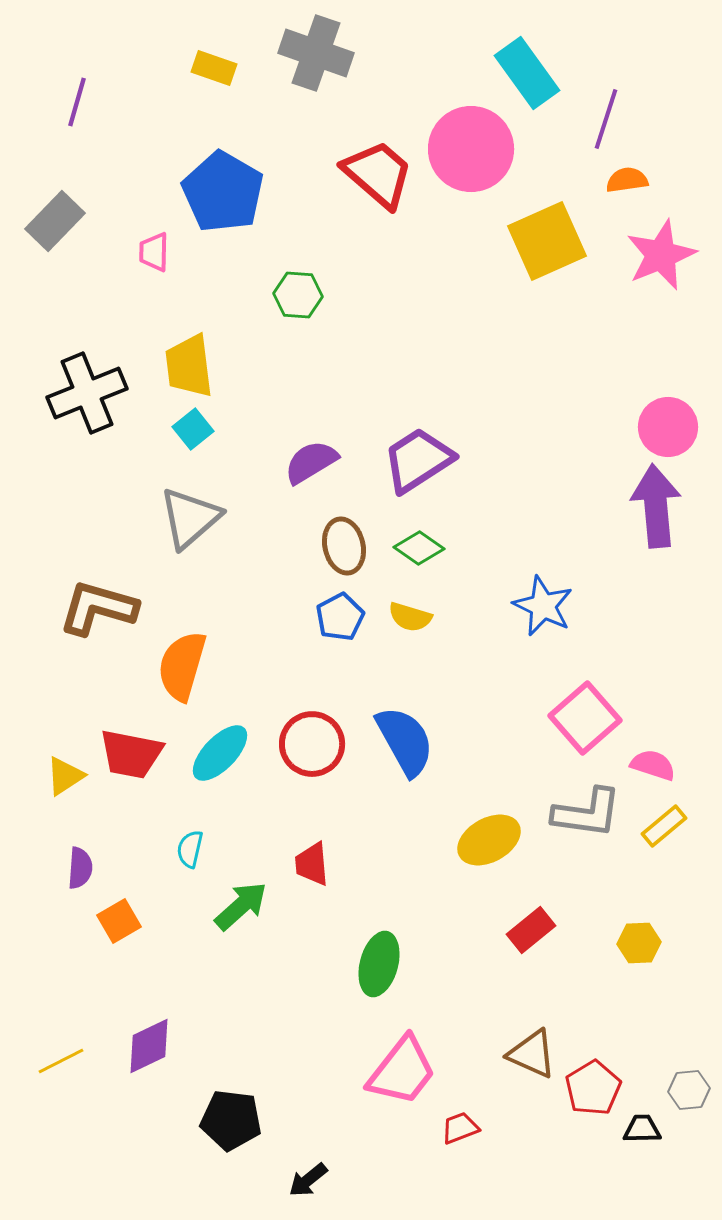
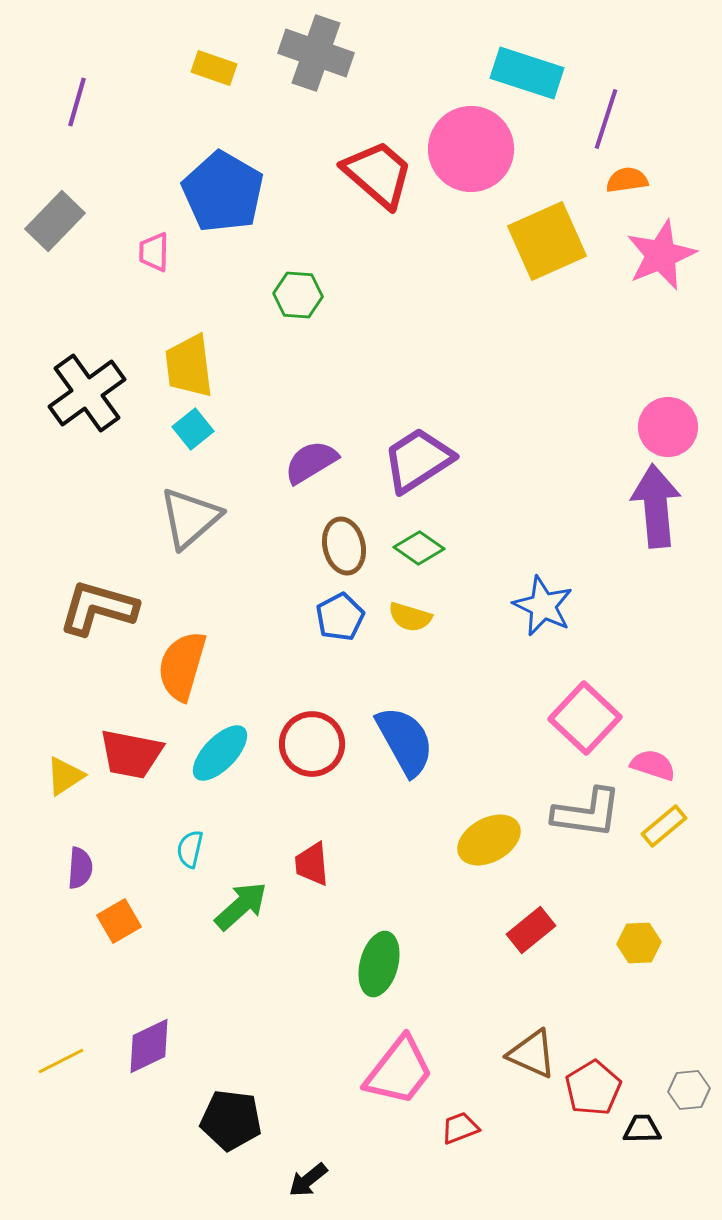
cyan rectangle at (527, 73): rotated 36 degrees counterclockwise
black cross at (87, 393): rotated 14 degrees counterclockwise
pink square at (585, 718): rotated 6 degrees counterclockwise
pink trapezoid at (402, 1071): moved 3 px left
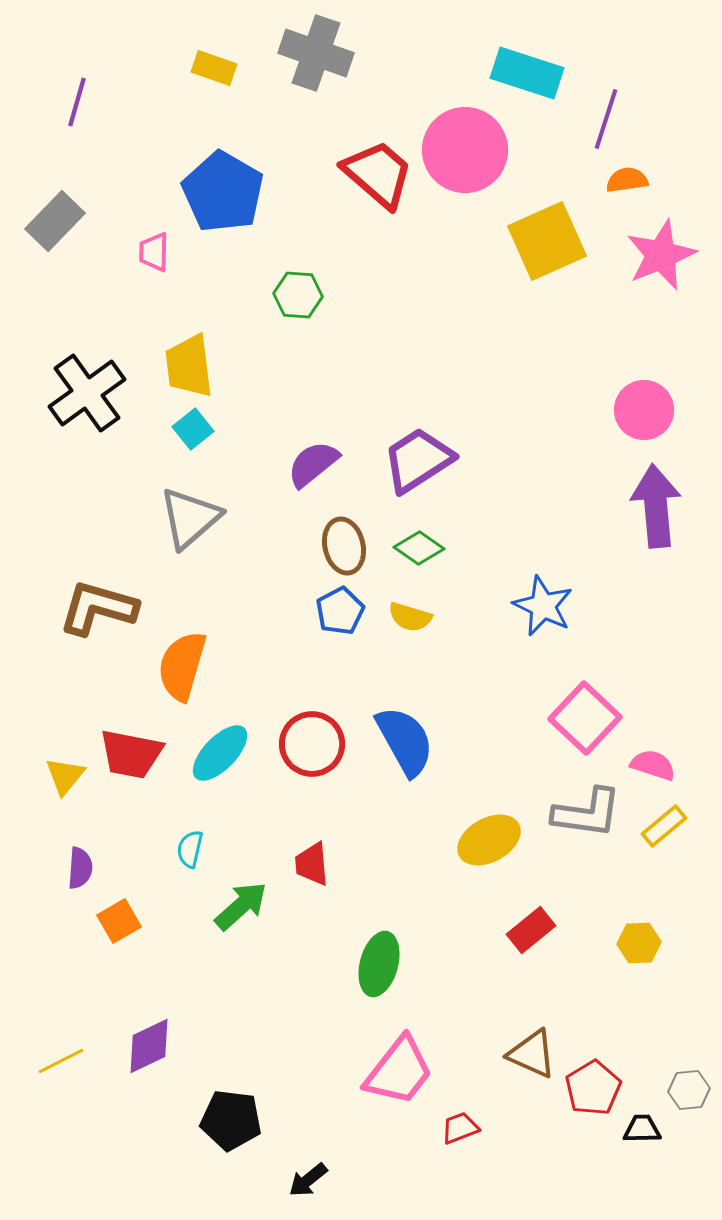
pink circle at (471, 149): moved 6 px left, 1 px down
pink circle at (668, 427): moved 24 px left, 17 px up
purple semicircle at (311, 462): moved 2 px right, 2 px down; rotated 8 degrees counterclockwise
blue pentagon at (340, 617): moved 6 px up
yellow triangle at (65, 776): rotated 18 degrees counterclockwise
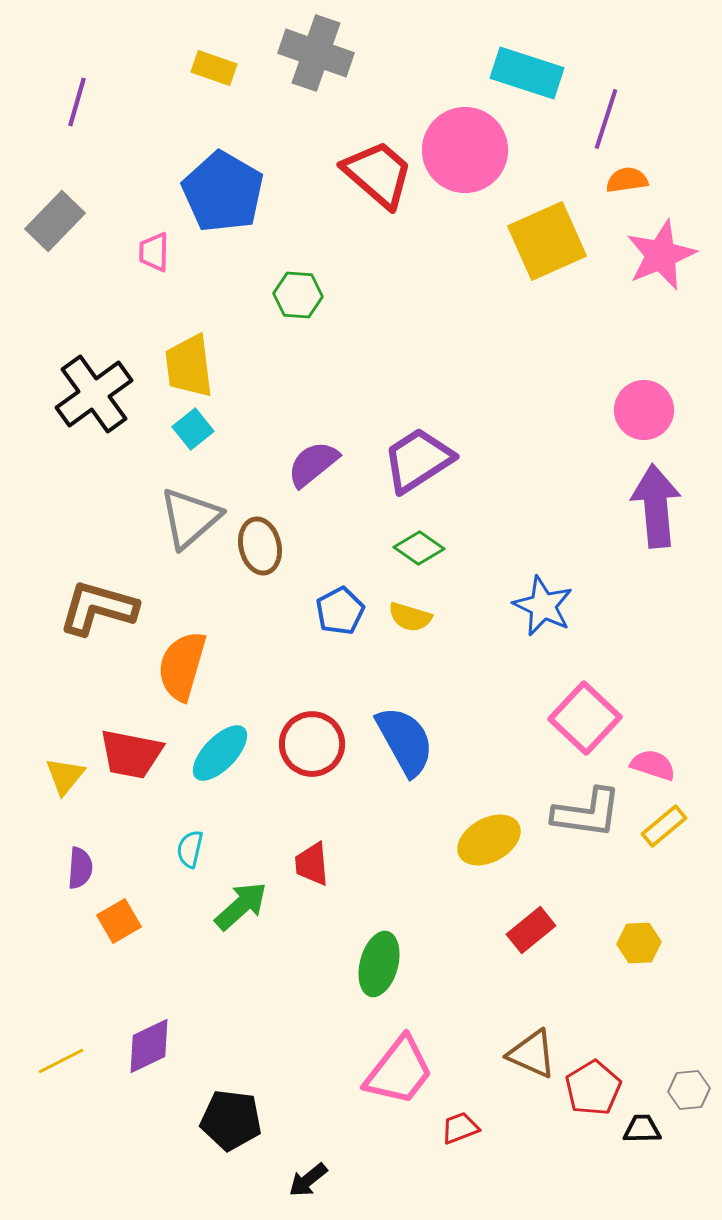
black cross at (87, 393): moved 7 px right, 1 px down
brown ellipse at (344, 546): moved 84 px left
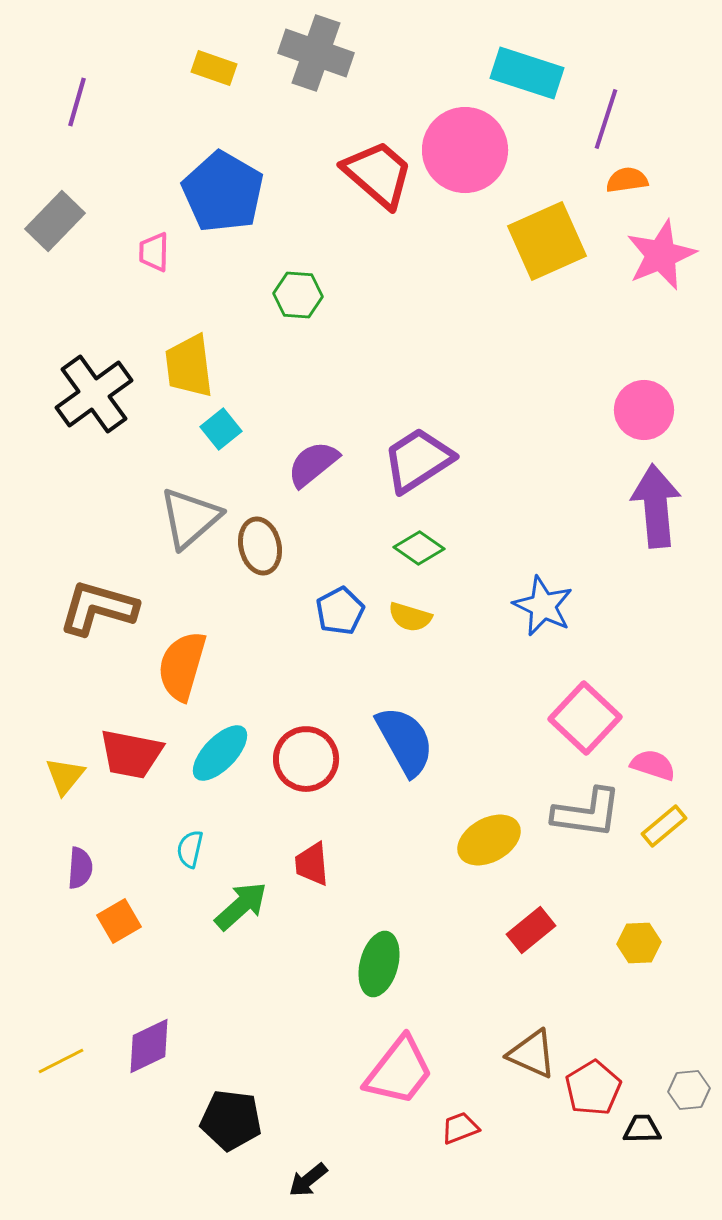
cyan square at (193, 429): moved 28 px right
red circle at (312, 744): moved 6 px left, 15 px down
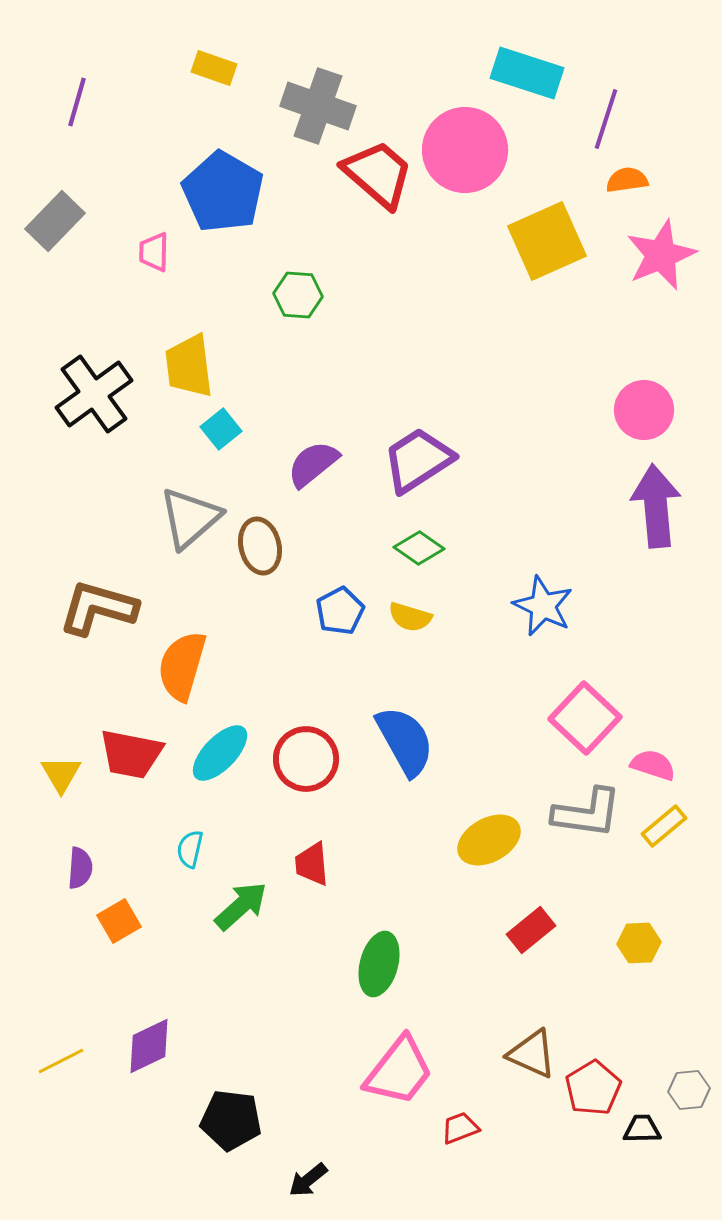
gray cross at (316, 53): moved 2 px right, 53 px down
yellow triangle at (65, 776): moved 4 px left, 2 px up; rotated 9 degrees counterclockwise
